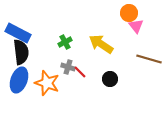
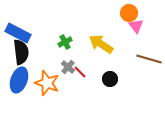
gray cross: rotated 24 degrees clockwise
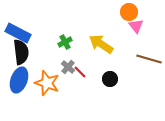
orange circle: moved 1 px up
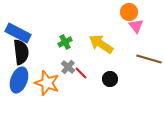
red line: moved 1 px right, 1 px down
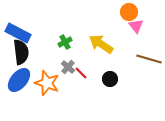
blue ellipse: rotated 20 degrees clockwise
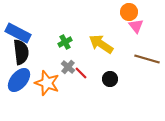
brown line: moved 2 px left
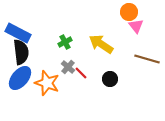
blue ellipse: moved 1 px right, 2 px up
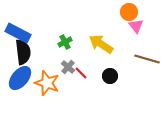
black semicircle: moved 2 px right
black circle: moved 3 px up
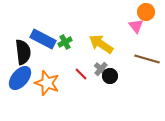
orange circle: moved 17 px right
blue rectangle: moved 25 px right, 6 px down
gray cross: moved 33 px right, 2 px down
red line: moved 1 px down
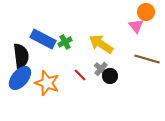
black semicircle: moved 2 px left, 4 px down
red line: moved 1 px left, 1 px down
